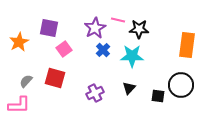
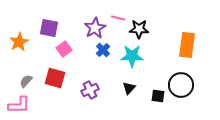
pink line: moved 2 px up
purple cross: moved 5 px left, 3 px up
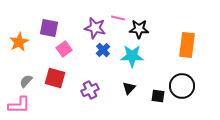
purple star: rotated 30 degrees counterclockwise
black circle: moved 1 px right, 1 px down
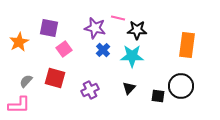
black star: moved 2 px left, 1 px down
black circle: moved 1 px left
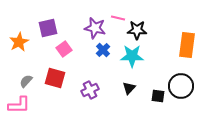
purple square: moved 1 px left; rotated 24 degrees counterclockwise
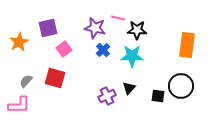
purple cross: moved 17 px right, 6 px down
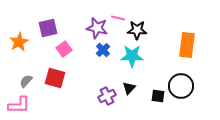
purple star: moved 2 px right
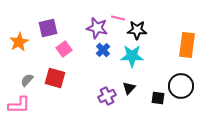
gray semicircle: moved 1 px right, 1 px up
black square: moved 2 px down
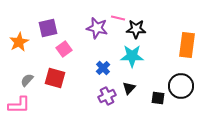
black star: moved 1 px left, 1 px up
blue cross: moved 18 px down
